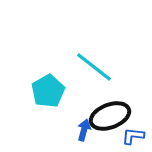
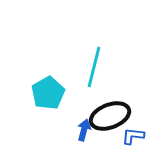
cyan line: rotated 66 degrees clockwise
cyan pentagon: moved 2 px down
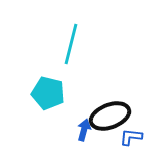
cyan line: moved 23 px left, 23 px up
cyan pentagon: rotated 28 degrees counterclockwise
blue L-shape: moved 2 px left, 1 px down
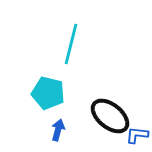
black ellipse: rotated 60 degrees clockwise
blue arrow: moved 26 px left
blue L-shape: moved 6 px right, 2 px up
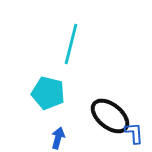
blue arrow: moved 8 px down
blue L-shape: moved 3 px left, 2 px up; rotated 80 degrees clockwise
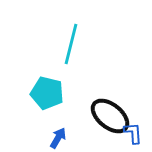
cyan pentagon: moved 1 px left
blue L-shape: moved 1 px left
blue arrow: rotated 15 degrees clockwise
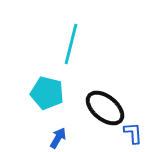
black ellipse: moved 5 px left, 8 px up
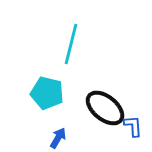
blue L-shape: moved 7 px up
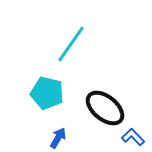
cyan line: rotated 21 degrees clockwise
blue L-shape: moved 11 px down; rotated 40 degrees counterclockwise
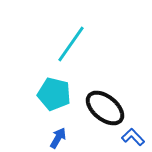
cyan pentagon: moved 7 px right, 1 px down
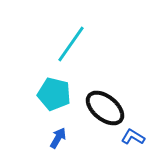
blue L-shape: rotated 15 degrees counterclockwise
